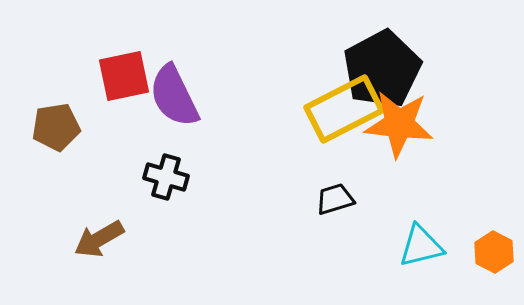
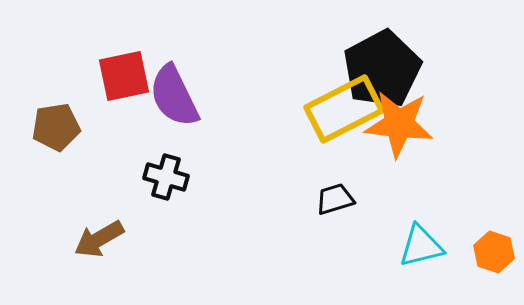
orange hexagon: rotated 9 degrees counterclockwise
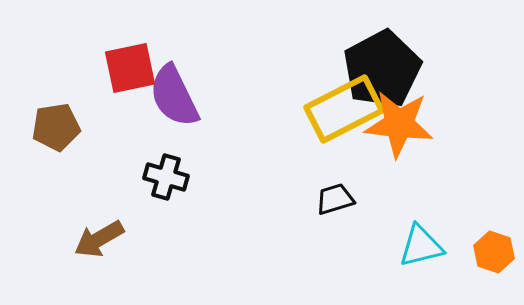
red square: moved 6 px right, 8 px up
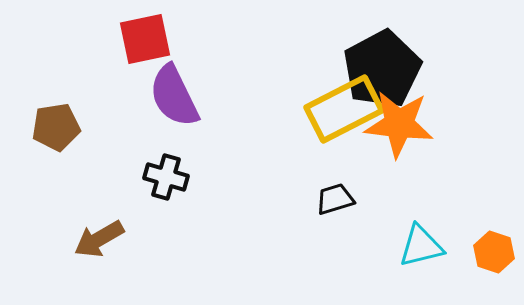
red square: moved 15 px right, 29 px up
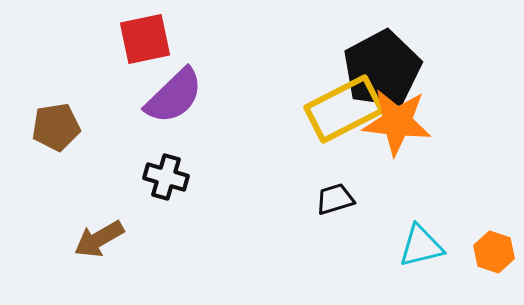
purple semicircle: rotated 108 degrees counterclockwise
orange star: moved 2 px left, 2 px up
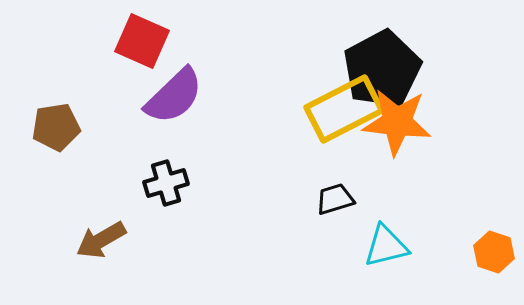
red square: moved 3 px left, 2 px down; rotated 36 degrees clockwise
black cross: moved 6 px down; rotated 33 degrees counterclockwise
brown arrow: moved 2 px right, 1 px down
cyan triangle: moved 35 px left
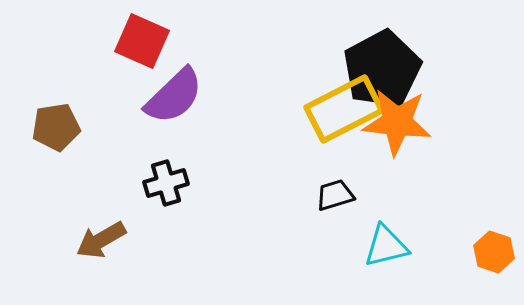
black trapezoid: moved 4 px up
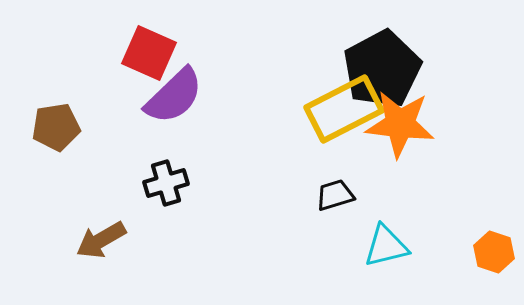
red square: moved 7 px right, 12 px down
orange star: moved 3 px right, 2 px down
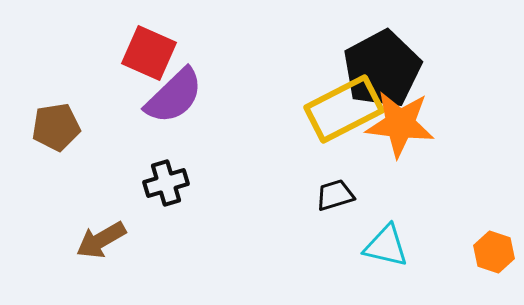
cyan triangle: rotated 27 degrees clockwise
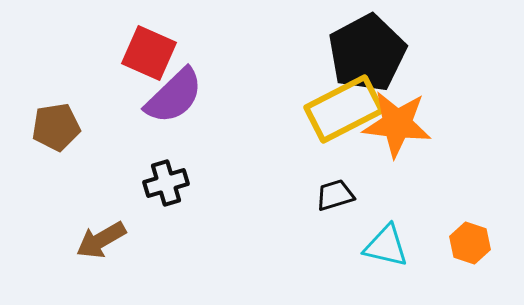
black pentagon: moved 15 px left, 16 px up
orange star: moved 3 px left
orange hexagon: moved 24 px left, 9 px up
